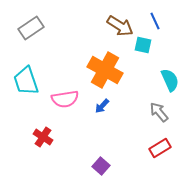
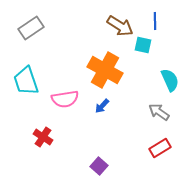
blue line: rotated 24 degrees clockwise
gray arrow: rotated 15 degrees counterclockwise
purple square: moved 2 px left
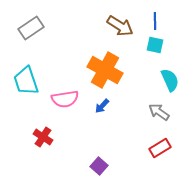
cyan square: moved 12 px right
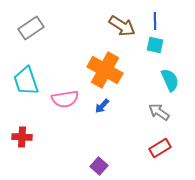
brown arrow: moved 2 px right
red cross: moved 21 px left; rotated 30 degrees counterclockwise
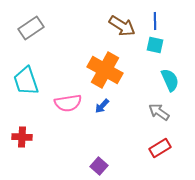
pink semicircle: moved 3 px right, 4 px down
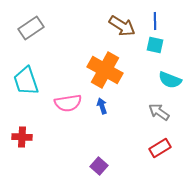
cyan semicircle: rotated 135 degrees clockwise
blue arrow: rotated 119 degrees clockwise
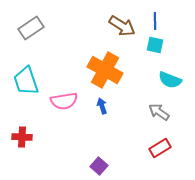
pink semicircle: moved 4 px left, 2 px up
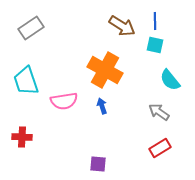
cyan semicircle: rotated 30 degrees clockwise
purple square: moved 1 px left, 2 px up; rotated 36 degrees counterclockwise
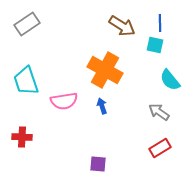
blue line: moved 5 px right, 2 px down
gray rectangle: moved 4 px left, 4 px up
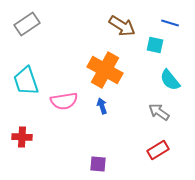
blue line: moved 10 px right; rotated 72 degrees counterclockwise
red rectangle: moved 2 px left, 2 px down
